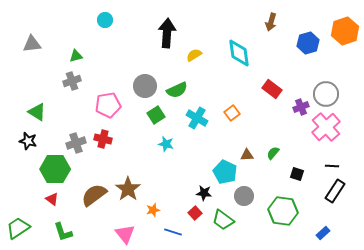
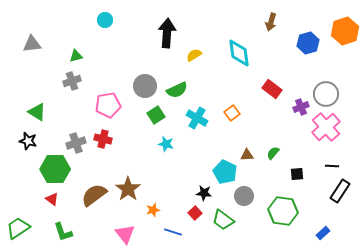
black square at (297, 174): rotated 24 degrees counterclockwise
black rectangle at (335, 191): moved 5 px right
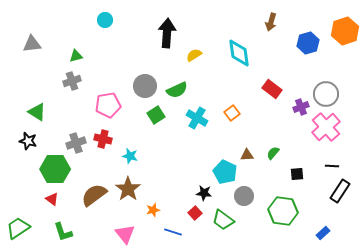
cyan star at (166, 144): moved 36 px left, 12 px down
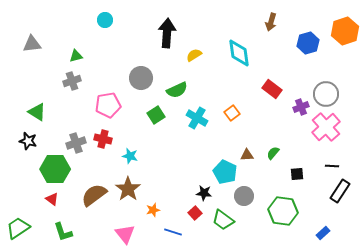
gray circle at (145, 86): moved 4 px left, 8 px up
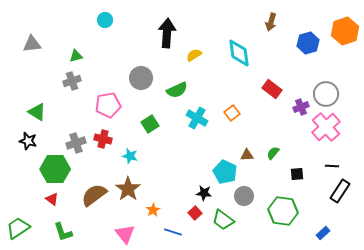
green square at (156, 115): moved 6 px left, 9 px down
orange star at (153, 210): rotated 16 degrees counterclockwise
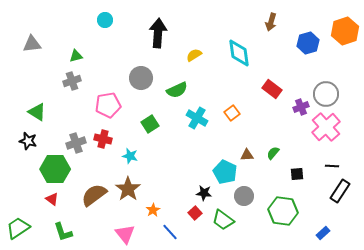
black arrow at (167, 33): moved 9 px left
blue line at (173, 232): moved 3 px left; rotated 30 degrees clockwise
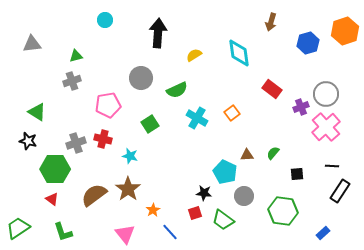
red square at (195, 213): rotated 24 degrees clockwise
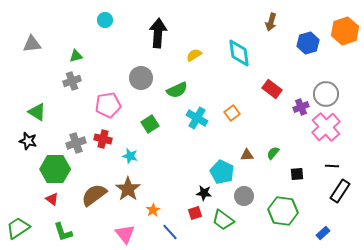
cyan pentagon at (225, 172): moved 3 px left
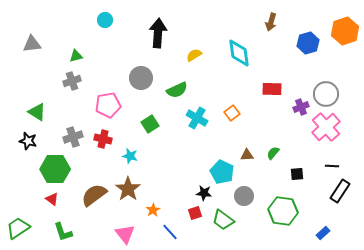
red rectangle at (272, 89): rotated 36 degrees counterclockwise
gray cross at (76, 143): moved 3 px left, 6 px up
